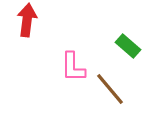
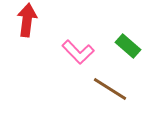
pink L-shape: moved 5 px right, 15 px up; rotated 44 degrees counterclockwise
brown line: rotated 18 degrees counterclockwise
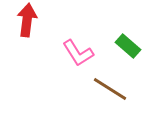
pink L-shape: moved 1 px down; rotated 12 degrees clockwise
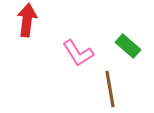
brown line: rotated 48 degrees clockwise
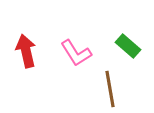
red arrow: moved 1 px left, 31 px down; rotated 20 degrees counterclockwise
pink L-shape: moved 2 px left
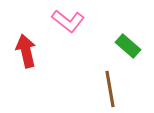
pink L-shape: moved 8 px left, 32 px up; rotated 20 degrees counterclockwise
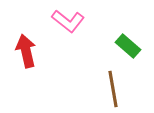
brown line: moved 3 px right
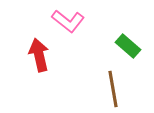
red arrow: moved 13 px right, 4 px down
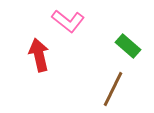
brown line: rotated 36 degrees clockwise
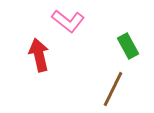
green rectangle: rotated 20 degrees clockwise
